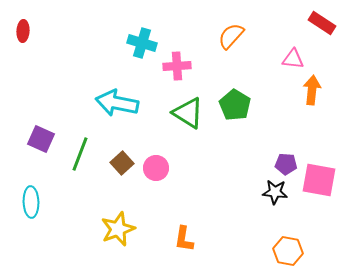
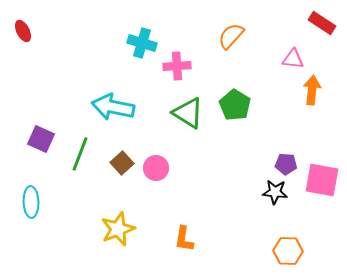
red ellipse: rotated 30 degrees counterclockwise
cyan arrow: moved 4 px left, 4 px down
pink square: moved 3 px right
orange hexagon: rotated 8 degrees counterclockwise
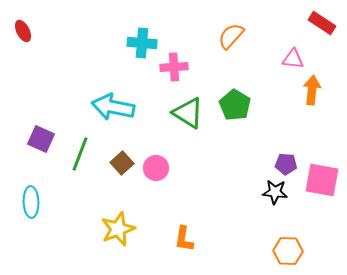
cyan cross: rotated 12 degrees counterclockwise
pink cross: moved 3 px left, 1 px down
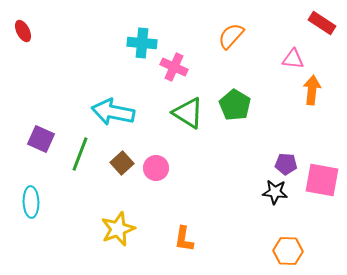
pink cross: rotated 28 degrees clockwise
cyan arrow: moved 5 px down
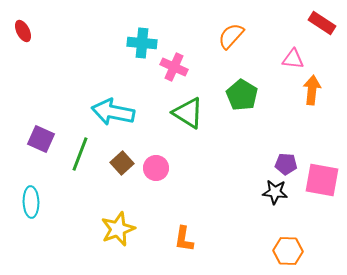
green pentagon: moved 7 px right, 10 px up
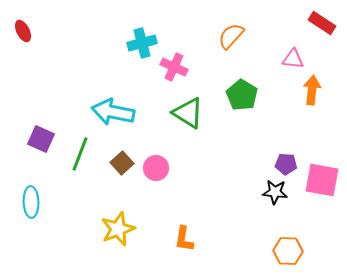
cyan cross: rotated 20 degrees counterclockwise
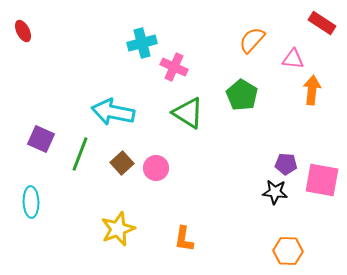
orange semicircle: moved 21 px right, 4 px down
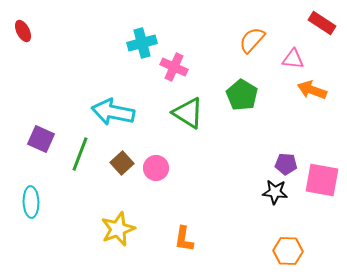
orange arrow: rotated 76 degrees counterclockwise
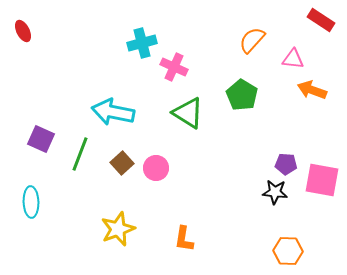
red rectangle: moved 1 px left, 3 px up
